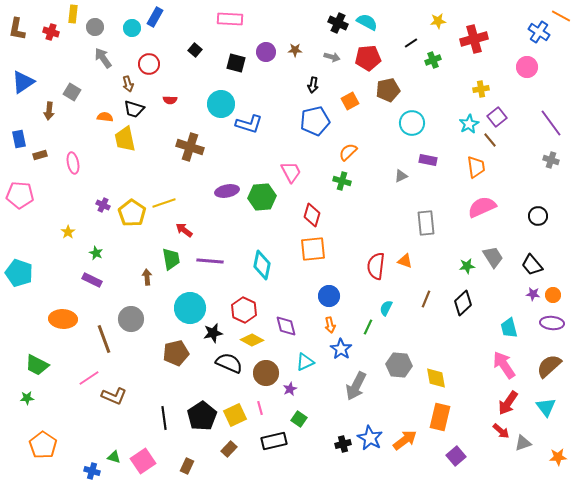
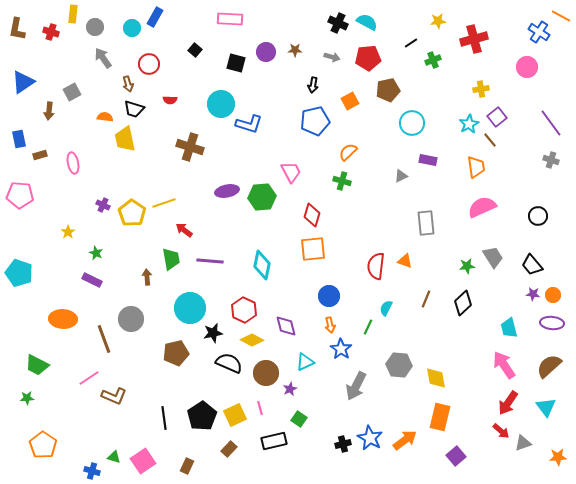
gray square at (72, 92): rotated 30 degrees clockwise
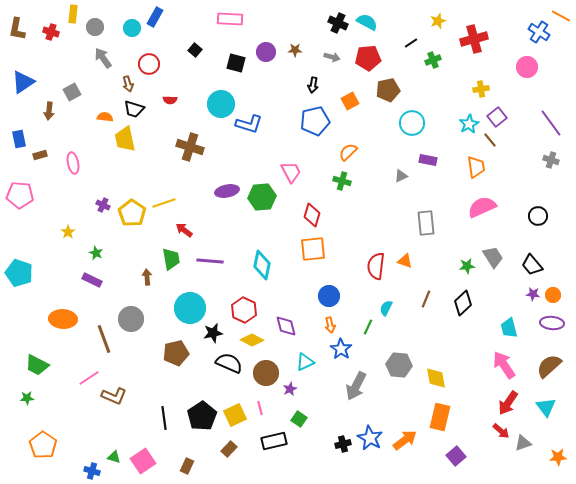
yellow star at (438, 21): rotated 14 degrees counterclockwise
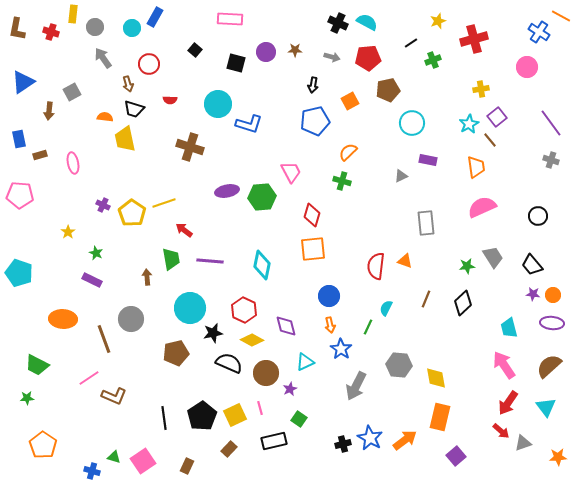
cyan circle at (221, 104): moved 3 px left
